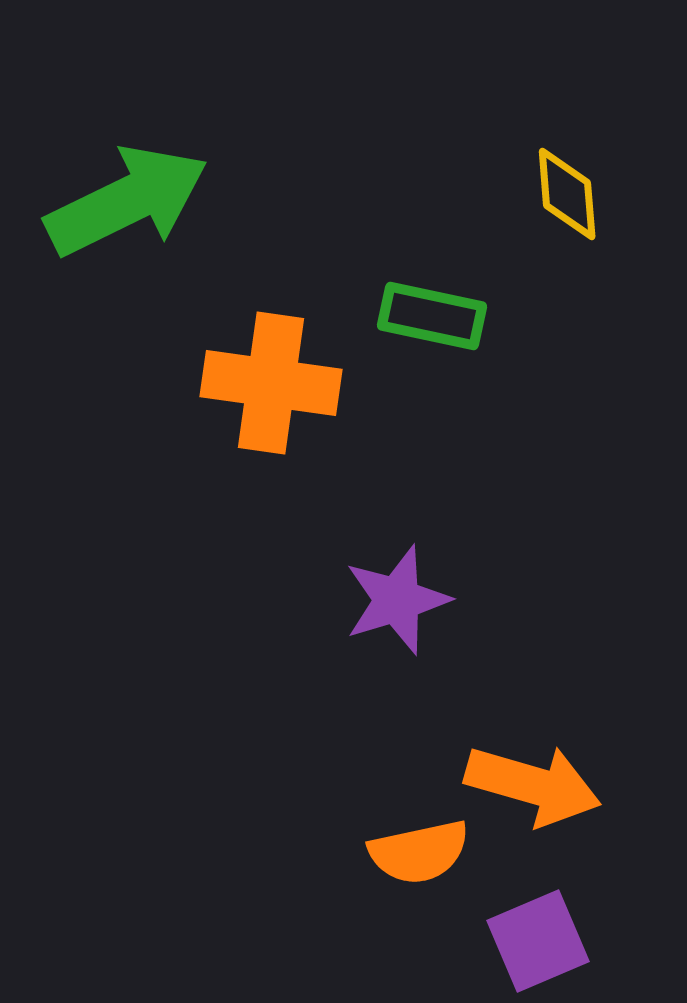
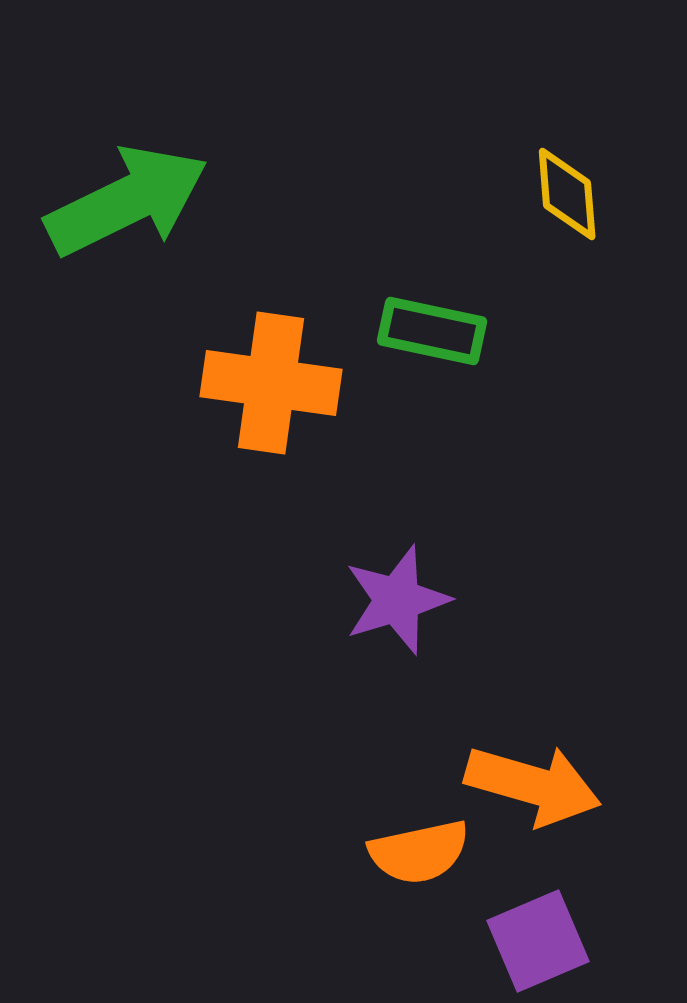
green rectangle: moved 15 px down
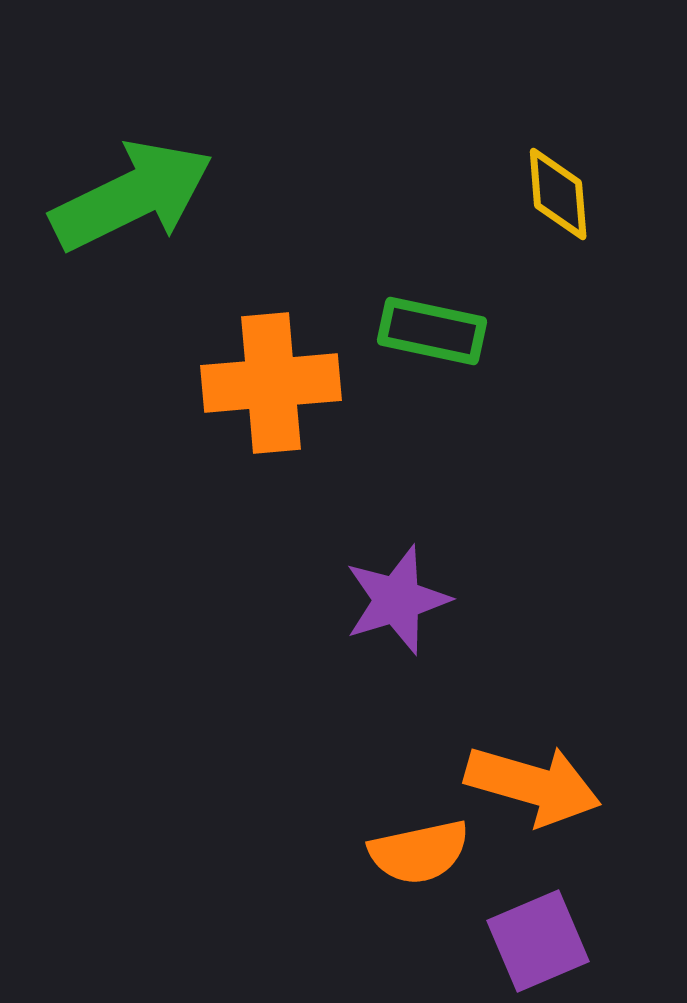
yellow diamond: moved 9 px left
green arrow: moved 5 px right, 5 px up
orange cross: rotated 13 degrees counterclockwise
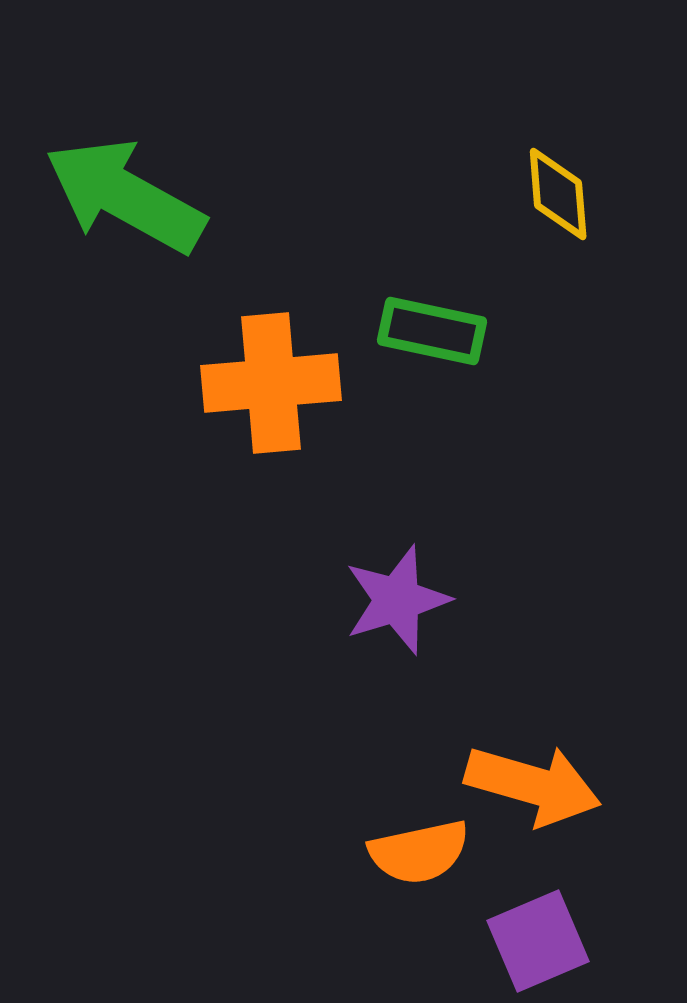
green arrow: moved 7 px left; rotated 125 degrees counterclockwise
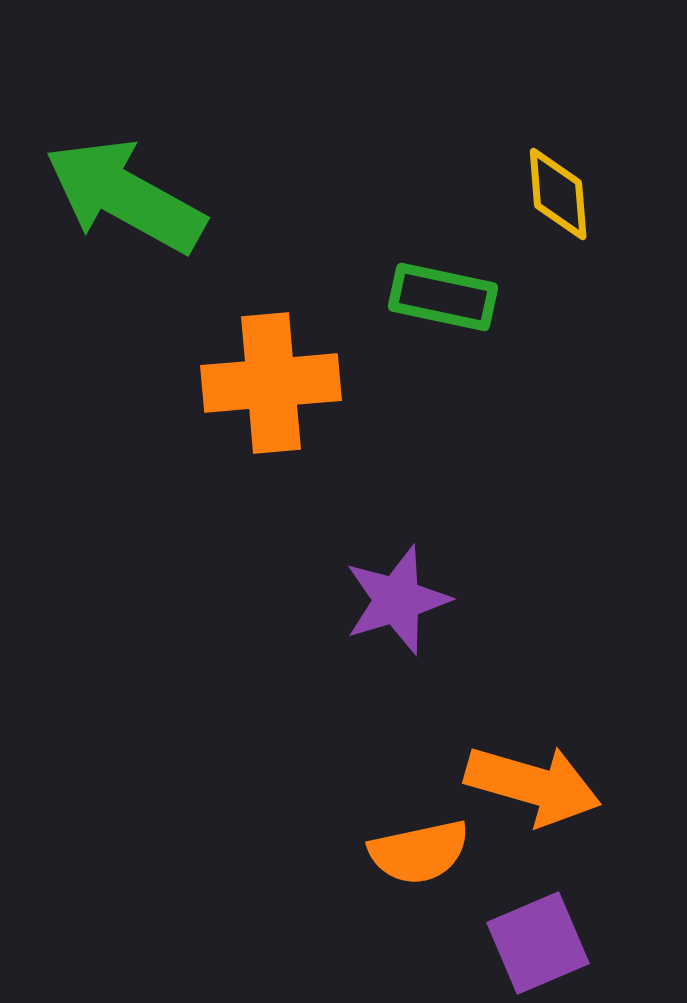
green rectangle: moved 11 px right, 34 px up
purple square: moved 2 px down
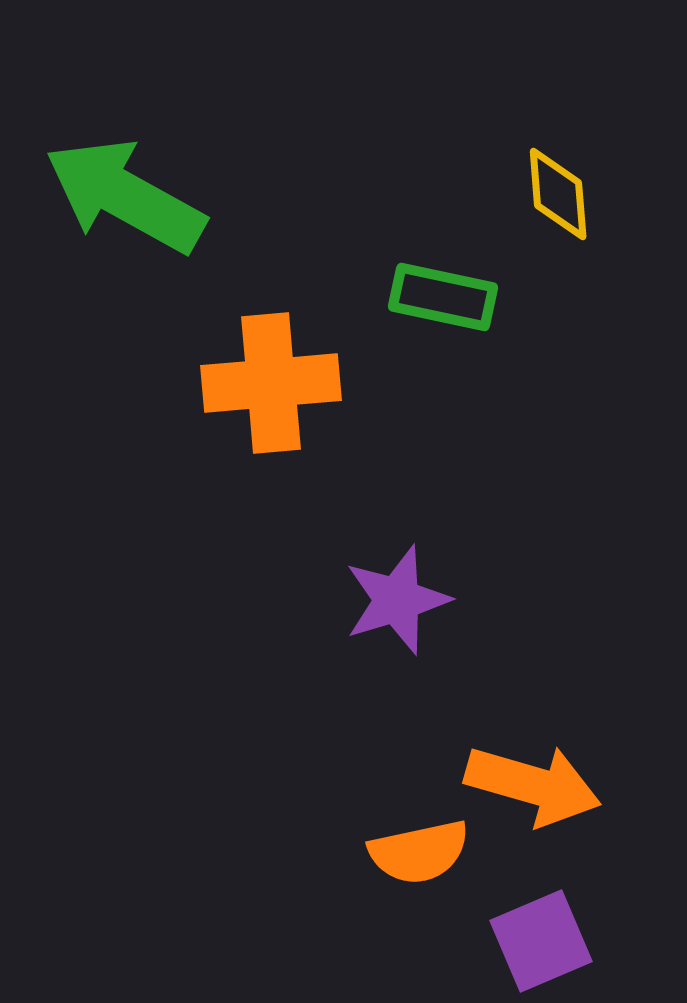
purple square: moved 3 px right, 2 px up
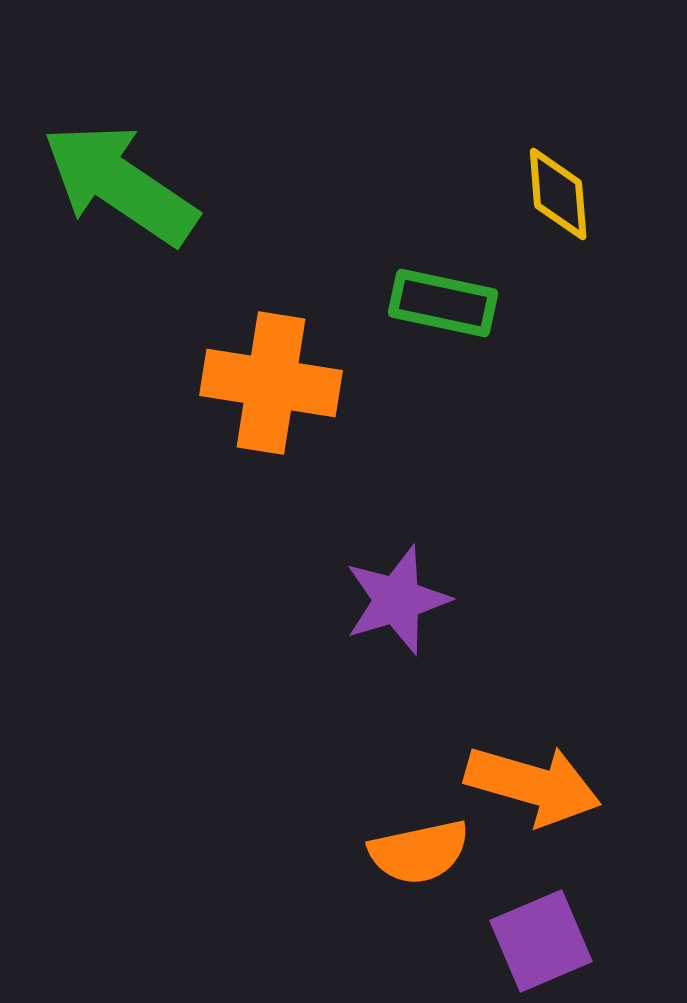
green arrow: moved 5 px left, 12 px up; rotated 5 degrees clockwise
green rectangle: moved 6 px down
orange cross: rotated 14 degrees clockwise
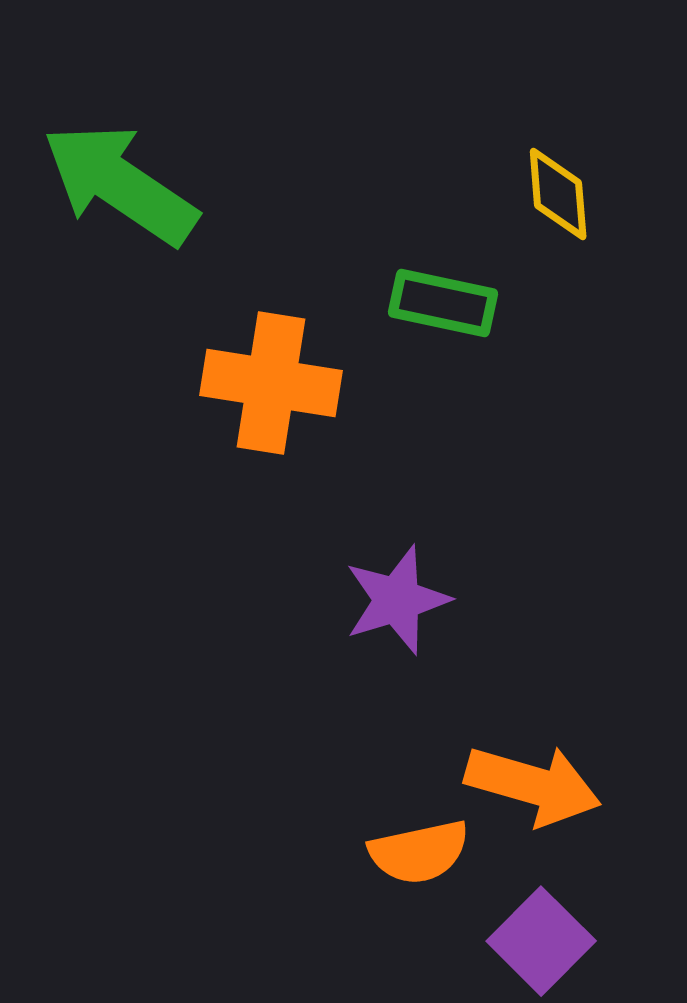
purple square: rotated 22 degrees counterclockwise
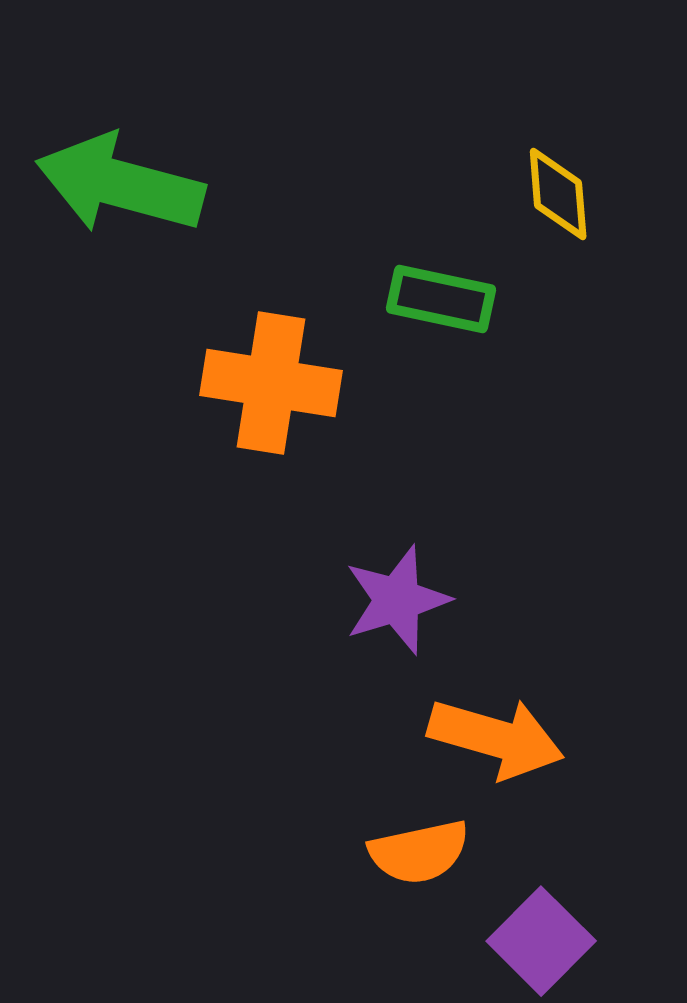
green arrow: rotated 19 degrees counterclockwise
green rectangle: moved 2 px left, 4 px up
orange arrow: moved 37 px left, 47 px up
